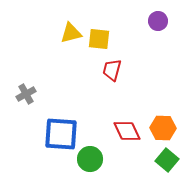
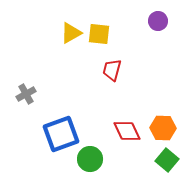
yellow triangle: rotated 15 degrees counterclockwise
yellow square: moved 5 px up
blue square: rotated 24 degrees counterclockwise
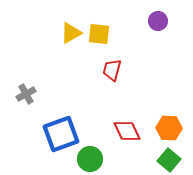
orange hexagon: moved 6 px right
green square: moved 2 px right
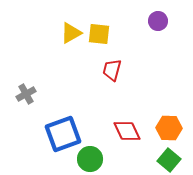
blue square: moved 2 px right
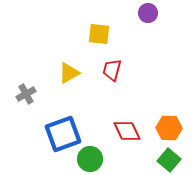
purple circle: moved 10 px left, 8 px up
yellow triangle: moved 2 px left, 40 px down
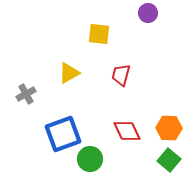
red trapezoid: moved 9 px right, 5 px down
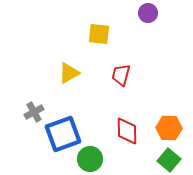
gray cross: moved 8 px right, 18 px down
red diamond: rotated 24 degrees clockwise
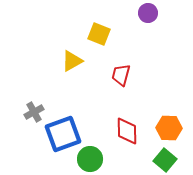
yellow square: rotated 15 degrees clockwise
yellow triangle: moved 3 px right, 12 px up
green square: moved 4 px left
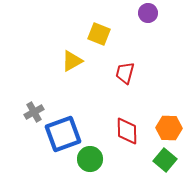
red trapezoid: moved 4 px right, 2 px up
